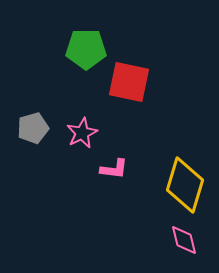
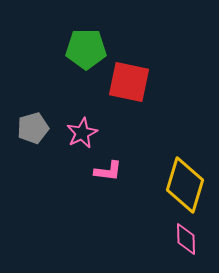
pink L-shape: moved 6 px left, 2 px down
pink diamond: moved 2 px right, 1 px up; rotated 12 degrees clockwise
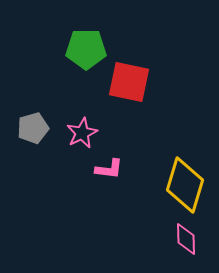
pink L-shape: moved 1 px right, 2 px up
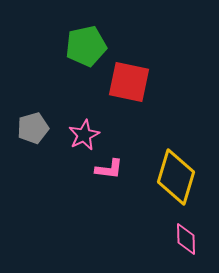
green pentagon: moved 3 px up; rotated 12 degrees counterclockwise
pink star: moved 2 px right, 2 px down
yellow diamond: moved 9 px left, 8 px up
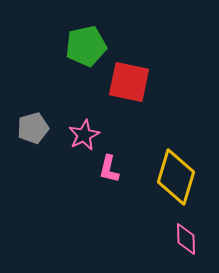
pink L-shape: rotated 96 degrees clockwise
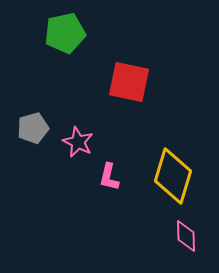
green pentagon: moved 21 px left, 13 px up
pink star: moved 6 px left, 7 px down; rotated 20 degrees counterclockwise
pink L-shape: moved 8 px down
yellow diamond: moved 3 px left, 1 px up
pink diamond: moved 3 px up
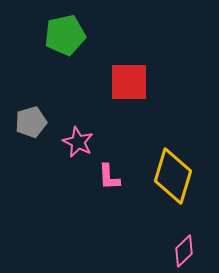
green pentagon: moved 2 px down
red square: rotated 12 degrees counterclockwise
gray pentagon: moved 2 px left, 6 px up
pink L-shape: rotated 16 degrees counterclockwise
pink diamond: moved 2 px left, 15 px down; rotated 48 degrees clockwise
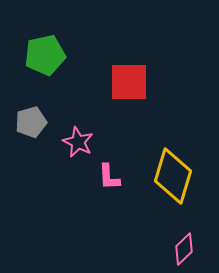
green pentagon: moved 20 px left, 20 px down
pink diamond: moved 2 px up
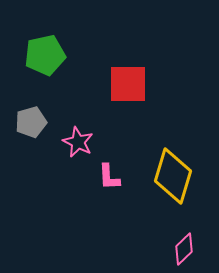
red square: moved 1 px left, 2 px down
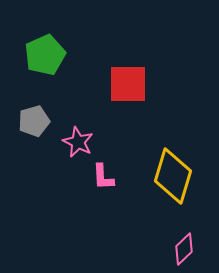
green pentagon: rotated 12 degrees counterclockwise
gray pentagon: moved 3 px right, 1 px up
pink L-shape: moved 6 px left
